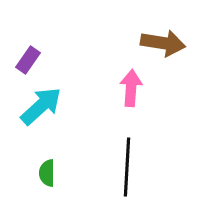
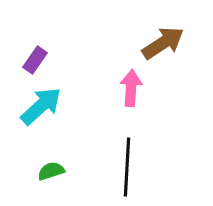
brown arrow: rotated 42 degrees counterclockwise
purple rectangle: moved 7 px right
green semicircle: moved 4 px right, 2 px up; rotated 72 degrees clockwise
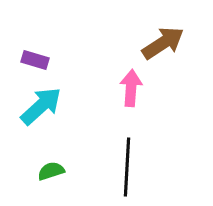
purple rectangle: rotated 72 degrees clockwise
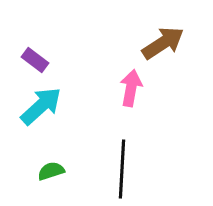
purple rectangle: rotated 20 degrees clockwise
pink arrow: rotated 6 degrees clockwise
black line: moved 5 px left, 2 px down
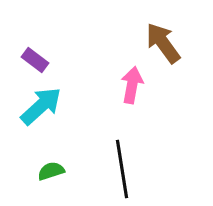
brown arrow: rotated 93 degrees counterclockwise
pink arrow: moved 1 px right, 3 px up
black line: rotated 12 degrees counterclockwise
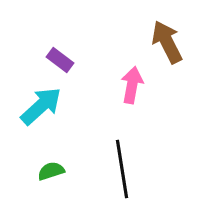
brown arrow: moved 4 px right, 1 px up; rotated 9 degrees clockwise
purple rectangle: moved 25 px right
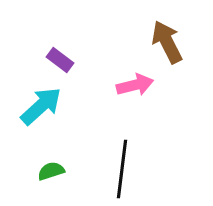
pink arrow: moved 3 px right; rotated 66 degrees clockwise
black line: rotated 16 degrees clockwise
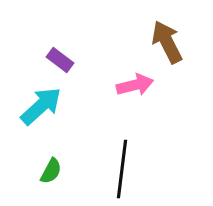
green semicircle: rotated 136 degrees clockwise
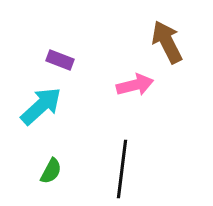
purple rectangle: rotated 16 degrees counterclockwise
